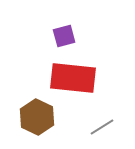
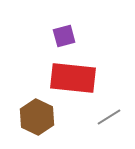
gray line: moved 7 px right, 10 px up
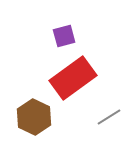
red rectangle: rotated 42 degrees counterclockwise
brown hexagon: moved 3 px left
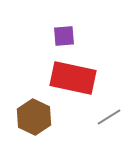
purple square: rotated 10 degrees clockwise
red rectangle: rotated 48 degrees clockwise
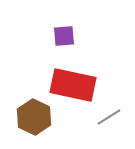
red rectangle: moved 7 px down
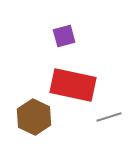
purple square: rotated 10 degrees counterclockwise
gray line: rotated 15 degrees clockwise
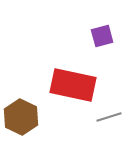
purple square: moved 38 px right
brown hexagon: moved 13 px left
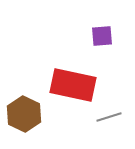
purple square: rotated 10 degrees clockwise
brown hexagon: moved 3 px right, 3 px up
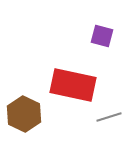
purple square: rotated 20 degrees clockwise
